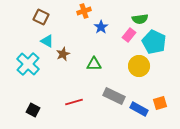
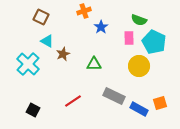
green semicircle: moved 1 px left, 1 px down; rotated 28 degrees clockwise
pink rectangle: moved 3 px down; rotated 40 degrees counterclockwise
red line: moved 1 px left, 1 px up; rotated 18 degrees counterclockwise
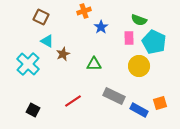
blue rectangle: moved 1 px down
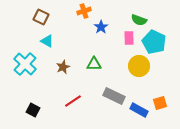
brown star: moved 13 px down
cyan cross: moved 3 px left
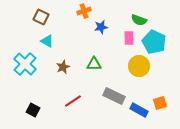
blue star: rotated 24 degrees clockwise
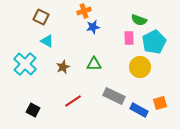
blue star: moved 8 px left
cyan pentagon: rotated 20 degrees clockwise
yellow circle: moved 1 px right, 1 px down
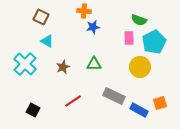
orange cross: rotated 24 degrees clockwise
